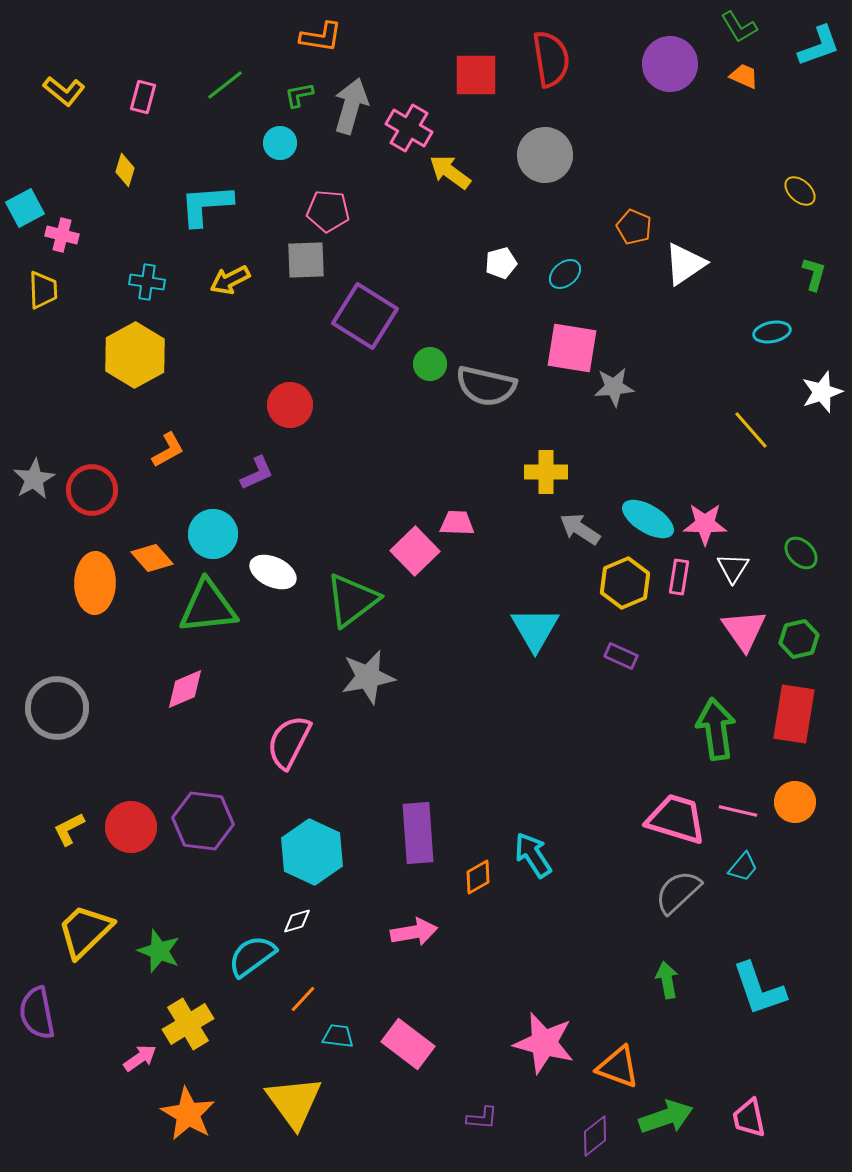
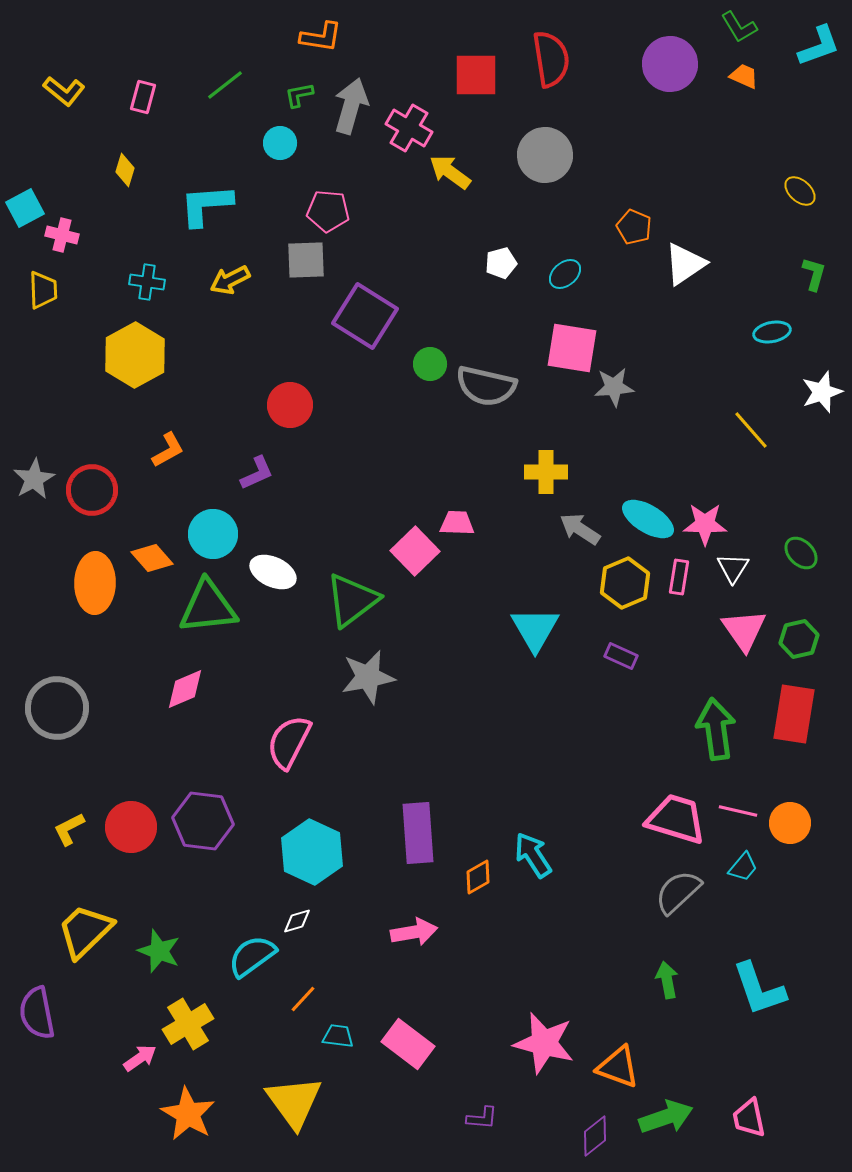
orange circle at (795, 802): moved 5 px left, 21 px down
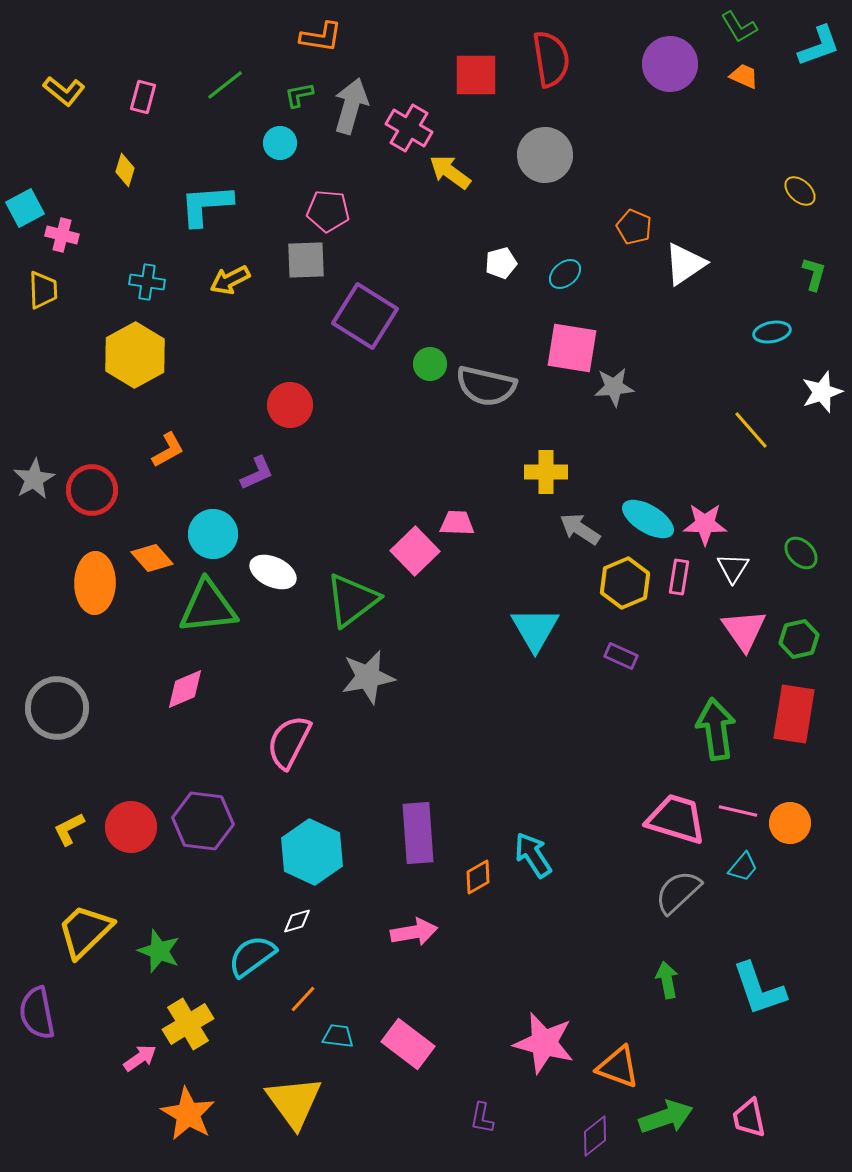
purple L-shape at (482, 1118): rotated 96 degrees clockwise
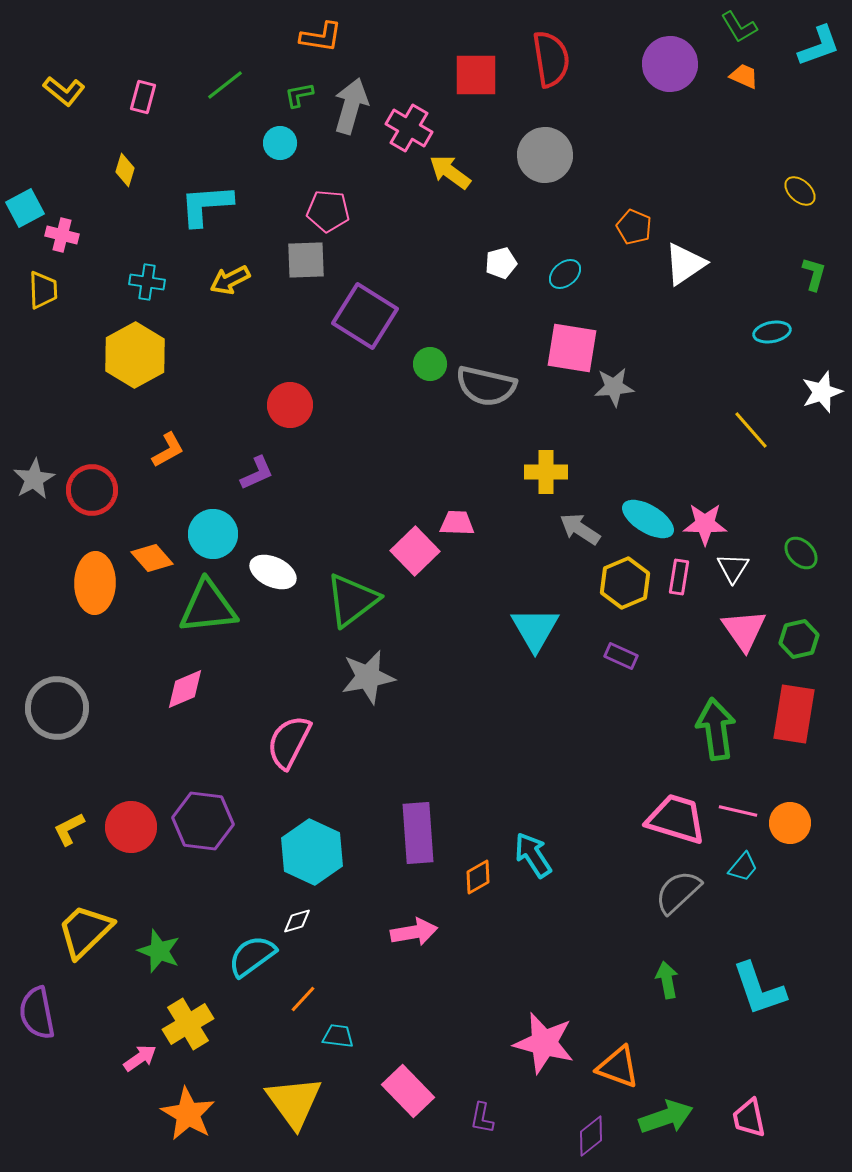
pink rectangle at (408, 1044): moved 47 px down; rotated 9 degrees clockwise
purple diamond at (595, 1136): moved 4 px left
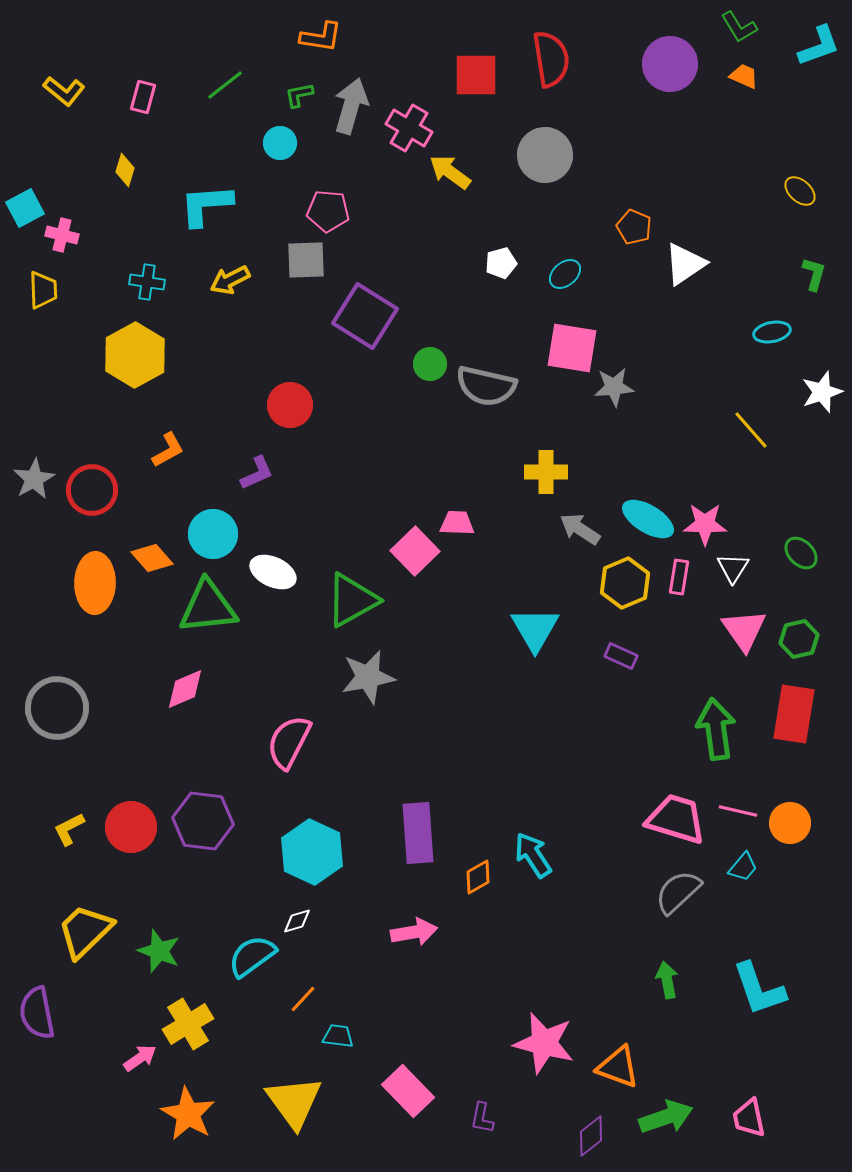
green triangle at (352, 600): rotated 8 degrees clockwise
